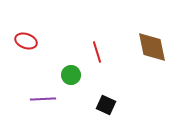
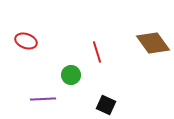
brown diamond: moved 1 px right, 4 px up; rotated 24 degrees counterclockwise
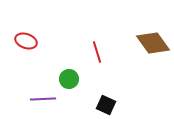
green circle: moved 2 px left, 4 px down
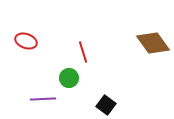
red line: moved 14 px left
green circle: moved 1 px up
black square: rotated 12 degrees clockwise
